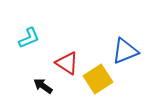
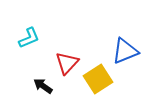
red triangle: rotated 40 degrees clockwise
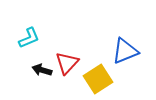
black arrow: moved 1 px left, 16 px up; rotated 18 degrees counterclockwise
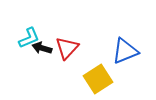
red triangle: moved 15 px up
black arrow: moved 22 px up
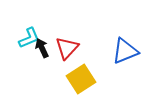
black arrow: rotated 48 degrees clockwise
yellow square: moved 17 px left
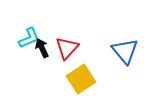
blue triangle: rotated 48 degrees counterclockwise
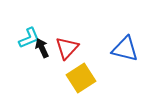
blue triangle: moved 2 px up; rotated 36 degrees counterclockwise
yellow square: moved 1 px up
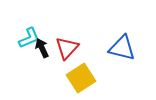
blue triangle: moved 3 px left, 1 px up
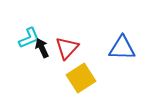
blue triangle: rotated 12 degrees counterclockwise
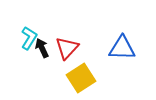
cyan L-shape: rotated 35 degrees counterclockwise
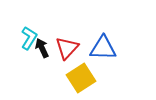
blue triangle: moved 19 px left
